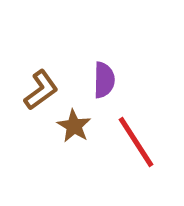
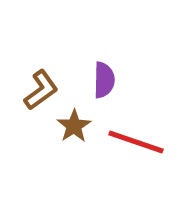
brown star: rotated 8 degrees clockwise
red line: rotated 38 degrees counterclockwise
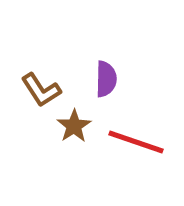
purple semicircle: moved 2 px right, 1 px up
brown L-shape: rotated 93 degrees clockwise
